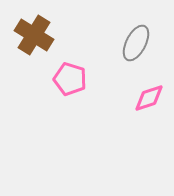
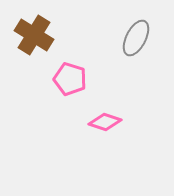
gray ellipse: moved 5 px up
pink diamond: moved 44 px left, 24 px down; rotated 36 degrees clockwise
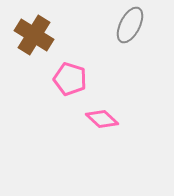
gray ellipse: moved 6 px left, 13 px up
pink diamond: moved 3 px left, 3 px up; rotated 24 degrees clockwise
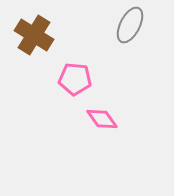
pink pentagon: moved 5 px right; rotated 12 degrees counterclockwise
pink diamond: rotated 12 degrees clockwise
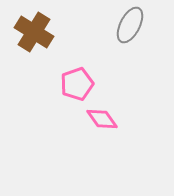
brown cross: moved 3 px up
pink pentagon: moved 2 px right, 5 px down; rotated 24 degrees counterclockwise
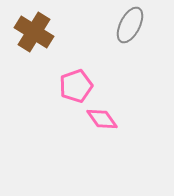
pink pentagon: moved 1 px left, 2 px down
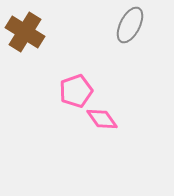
brown cross: moved 9 px left
pink pentagon: moved 5 px down
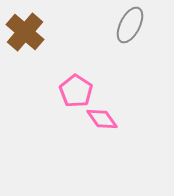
brown cross: rotated 9 degrees clockwise
pink pentagon: rotated 20 degrees counterclockwise
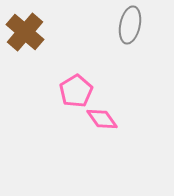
gray ellipse: rotated 15 degrees counterclockwise
pink pentagon: rotated 8 degrees clockwise
